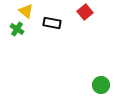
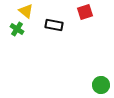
red square: rotated 21 degrees clockwise
black rectangle: moved 2 px right, 2 px down
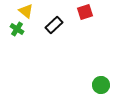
black rectangle: rotated 54 degrees counterclockwise
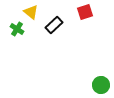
yellow triangle: moved 5 px right, 1 px down
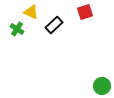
yellow triangle: rotated 14 degrees counterclockwise
green circle: moved 1 px right, 1 px down
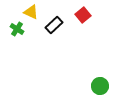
red square: moved 2 px left, 3 px down; rotated 21 degrees counterclockwise
green circle: moved 2 px left
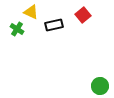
black rectangle: rotated 30 degrees clockwise
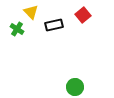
yellow triangle: rotated 21 degrees clockwise
green circle: moved 25 px left, 1 px down
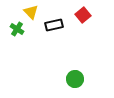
green circle: moved 8 px up
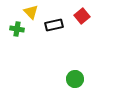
red square: moved 1 px left, 1 px down
green cross: rotated 24 degrees counterclockwise
